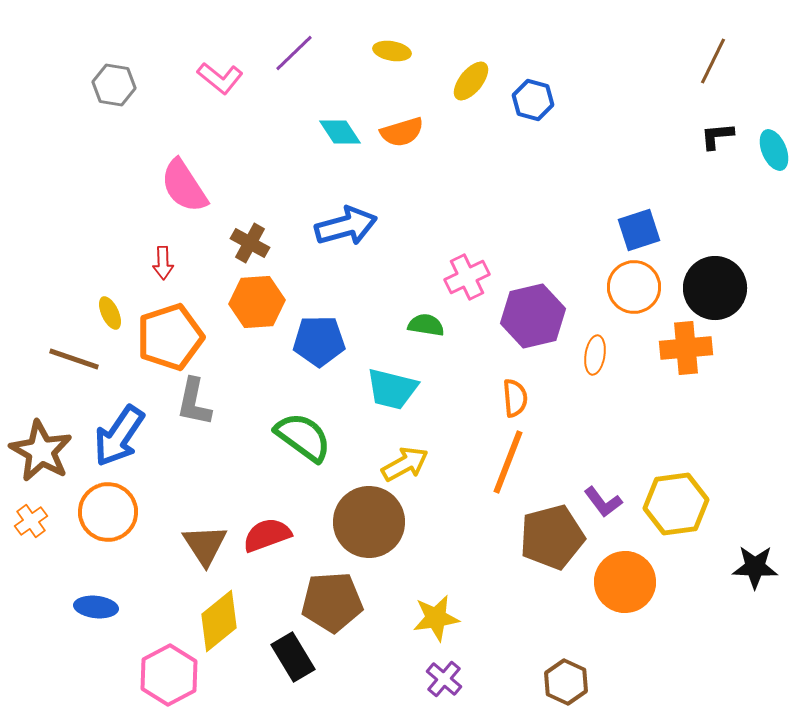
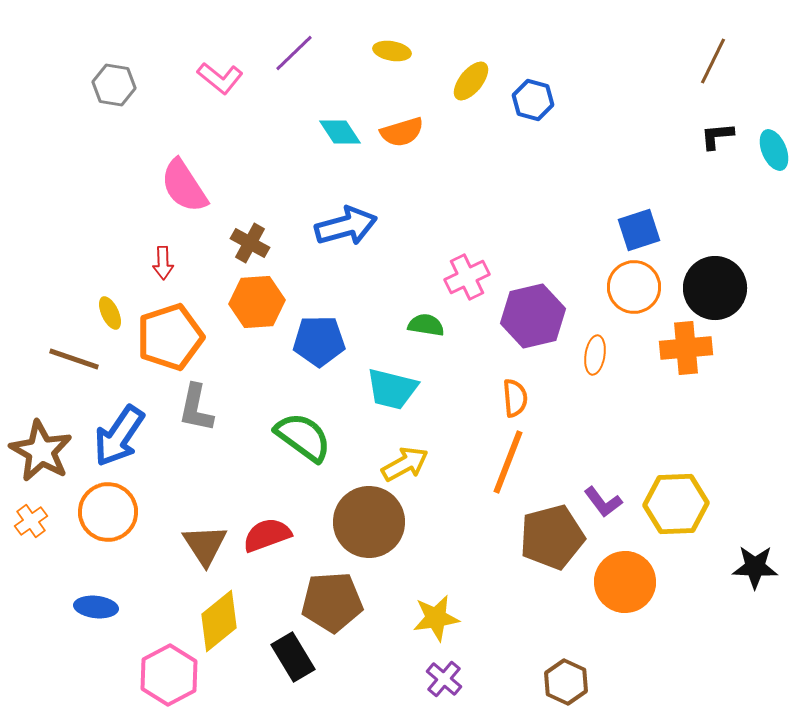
gray L-shape at (194, 402): moved 2 px right, 6 px down
yellow hexagon at (676, 504): rotated 6 degrees clockwise
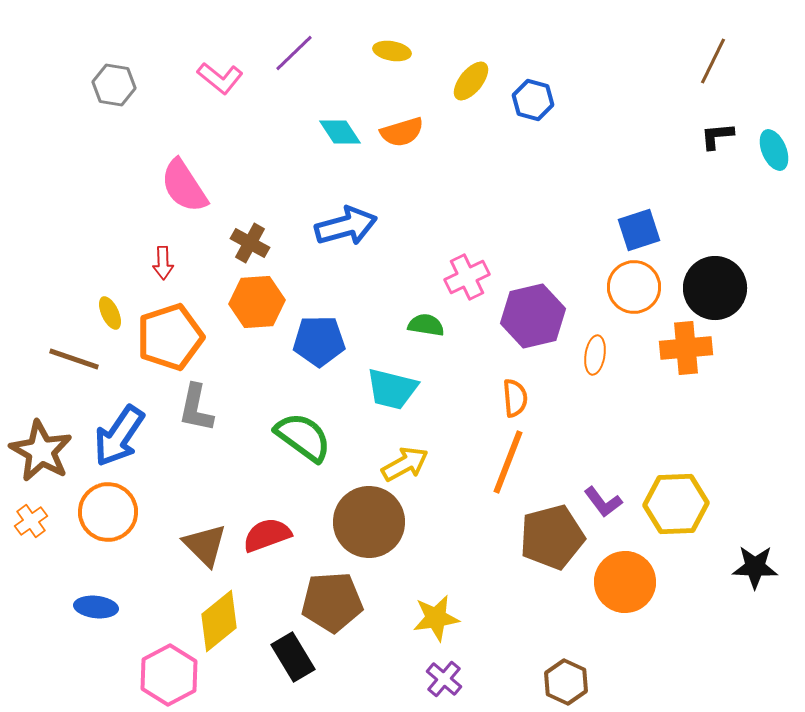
brown triangle at (205, 545): rotated 12 degrees counterclockwise
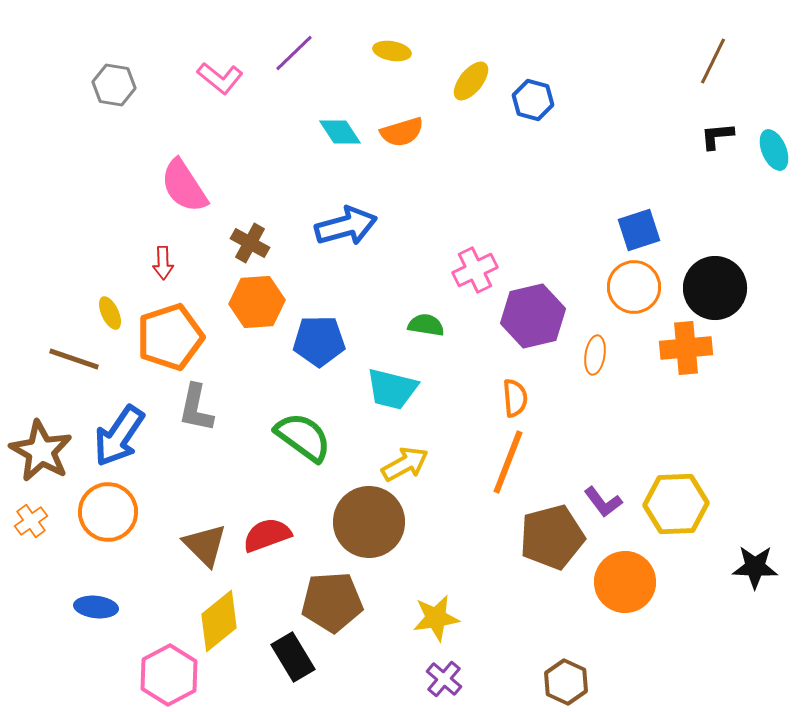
pink cross at (467, 277): moved 8 px right, 7 px up
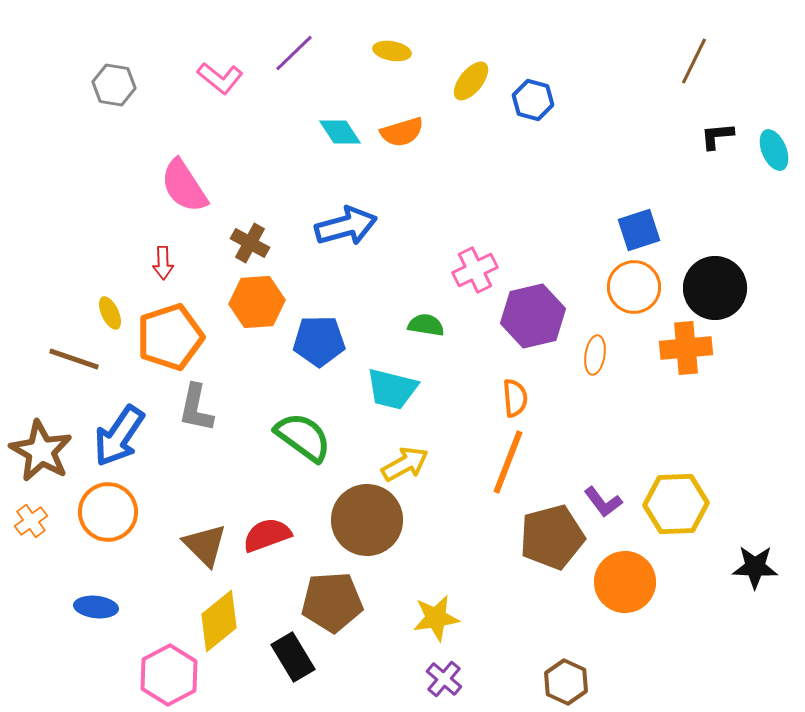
brown line at (713, 61): moved 19 px left
brown circle at (369, 522): moved 2 px left, 2 px up
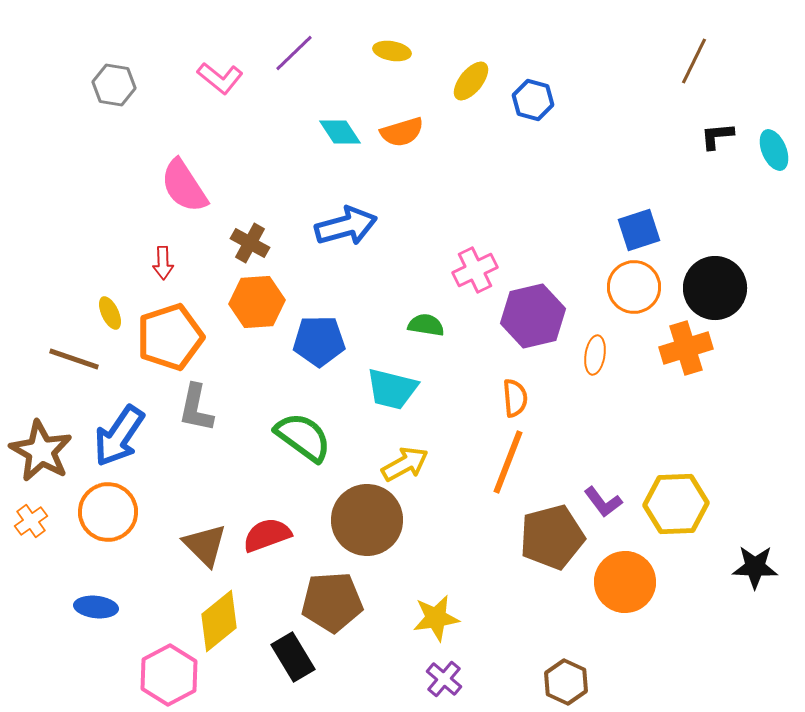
orange cross at (686, 348): rotated 12 degrees counterclockwise
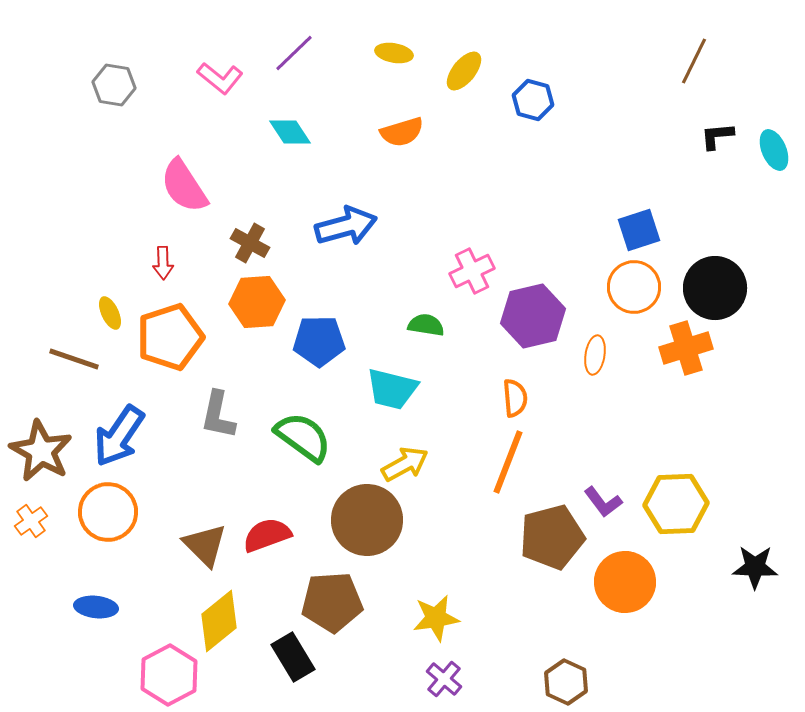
yellow ellipse at (392, 51): moved 2 px right, 2 px down
yellow ellipse at (471, 81): moved 7 px left, 10 px up
cyan diamond at (340, 132): moved 50 px left
pink cross at (475, 270): moved 3 px left, 1 px down
gray L-shape at (196, 408): moved 22 px right, 7 px down
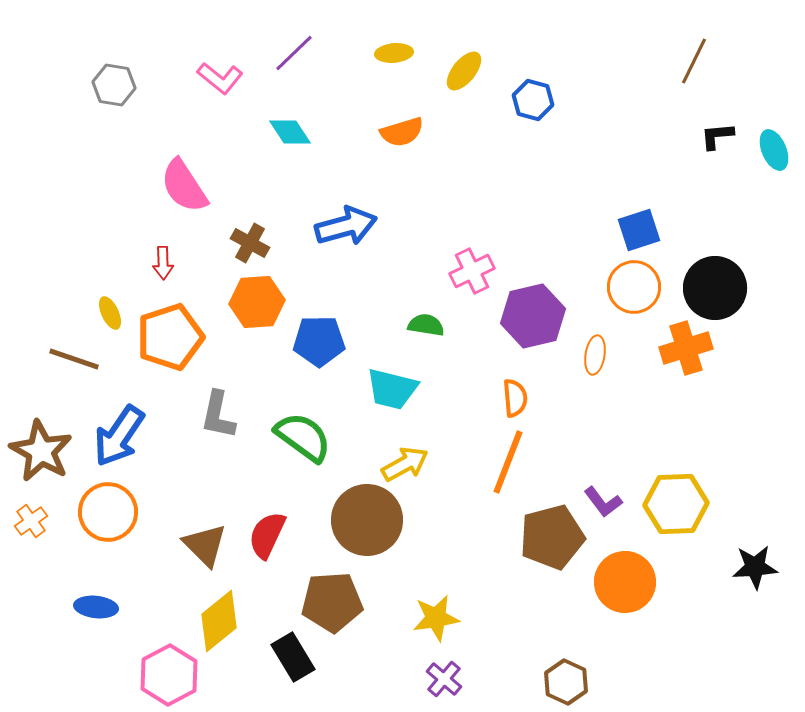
yellow ellipse at (394, 53): rotated 15 degrees counterclockwise
red semicircle at (267, 535): rotated 45 degrees counterclockwise
black star at (755, 567): rotated 6 degrees counterclockwise
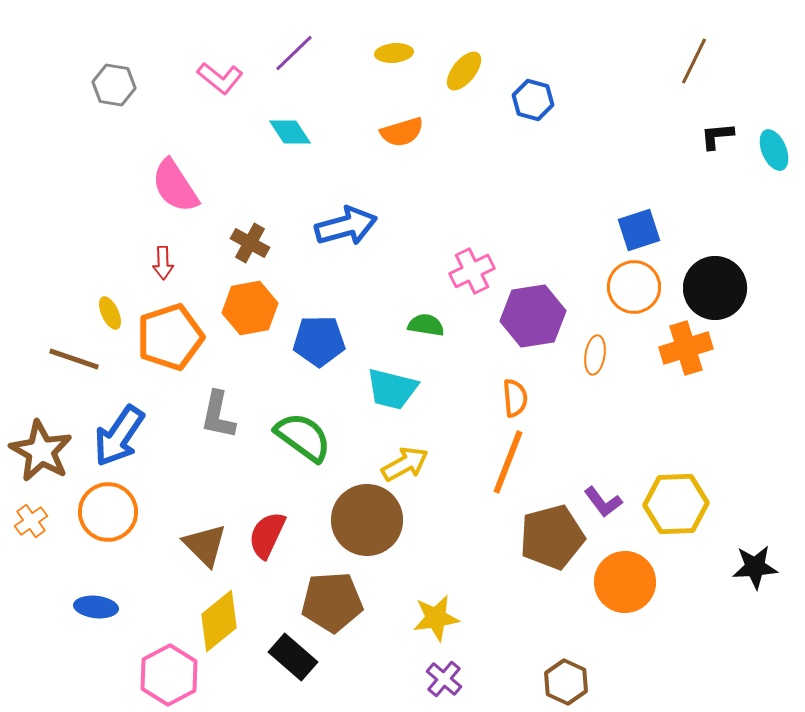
pink semicircle at (184, 186): moved 9 px left
orange hexagon at (257, 302): moved 7 px left, 6 px down; rotated 6 degrees counterclockwise
purple hexagon at (533, 316): rotated 4 degrees clockwise
black rectangle at (293, 657): rotated 18 degrees counterclockwise
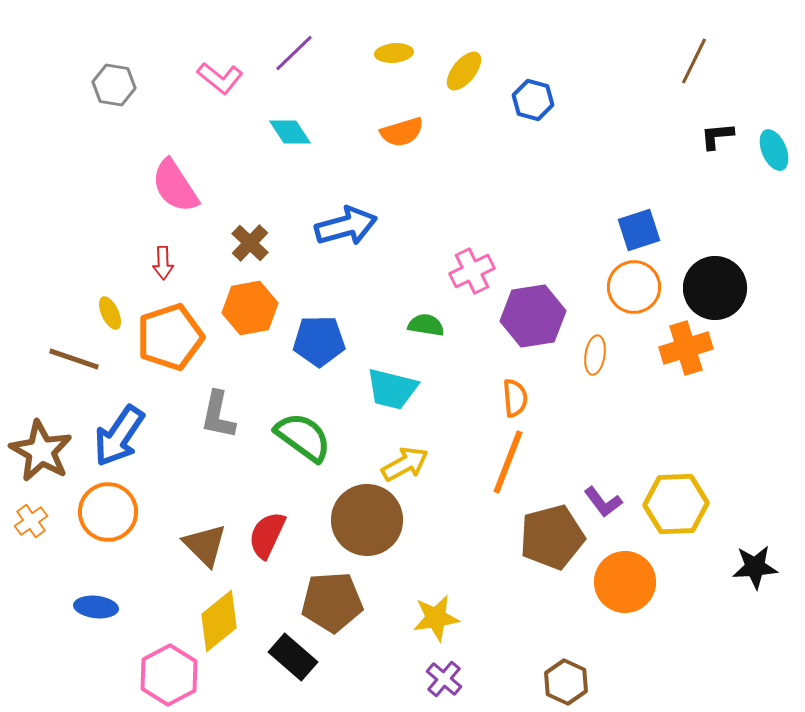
brown cross at (250, 243): rotated 15 degrees clockwise
